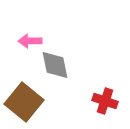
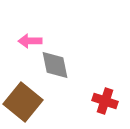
brown square: moved 1 px left
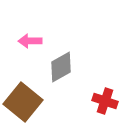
gray diamond: moved 6 px right, 2 px down; rotated 72 degrees clockwise
